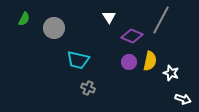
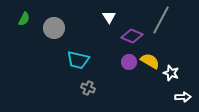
yellow semicircle: rotated 72 degrees counterclockwise
white arrow: moved 2 px up; rotated 21 degrees counterclockwise
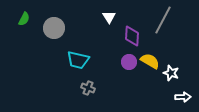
gray line: moved 2 px right
purple diamond: rotated 70 degrees clockwise
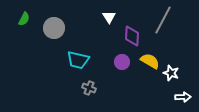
purple circle: moved 7 px left
gray cross: moved 1 px right
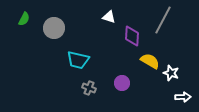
white triangle: rotated 40 degrees counterclockwise
purple circle: moved 21 px down
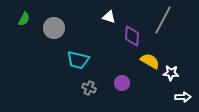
white star: rotated 14 degrees counterclockwise
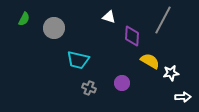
white star: rotated 14 degrees counterclockwise
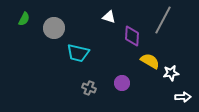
cyan trapezoid: moved 7 px up
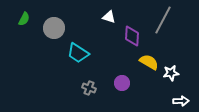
cyan trapezoid: rotated 20 degrees clockwise
yellow semicircle: moved 1 px left, 1 px down
white arrow: moved 2 px left, 4 px down
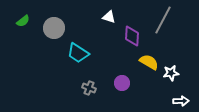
green semicircle: moved 1 px left, 2 px down; rotated 24 degrees clockwise
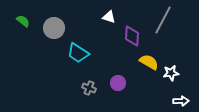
green semicircle: rotated 104 degrees counterclockwise
purple circle: moved 4 px left
